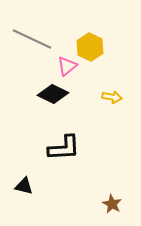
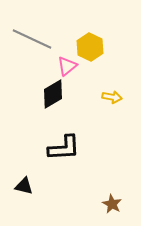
black diamond: rotated 56 degrees counterclockwise
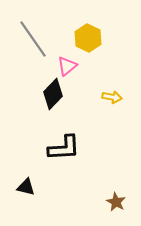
gray line: moved 1 px right; rotated 30 degrees clockwise
yellow hexagon: moved 2 px left, 9 px up
black diamond: rotated 16 degrees counterclockwise
black triangle: moved 2 px right, 1 px down
brown star: moved 4 px right, 2 px up
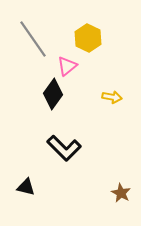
black diamond: rotated 8 degrees counterclockwise
black L-shape: rotated 48 degrees clockwise
brown star: moved 5 px right, 9 px up
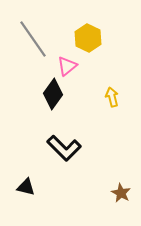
yellow arrow: rotated 114 degrees counterclockwise
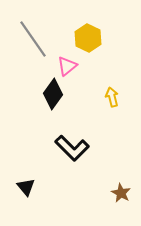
black L-shape: moved 8 px right
black triangle: rotated 36 degrees clockwise
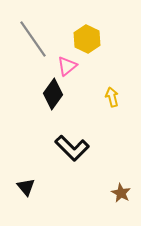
yellow hexagon: moved 1 px left, 1 px down
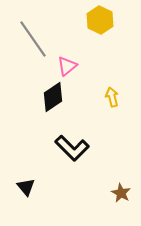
yellow hexagon: moved 13 px right, 19 px up
black diamond: moved 3 px down; rotated 20 degrees clockwise
